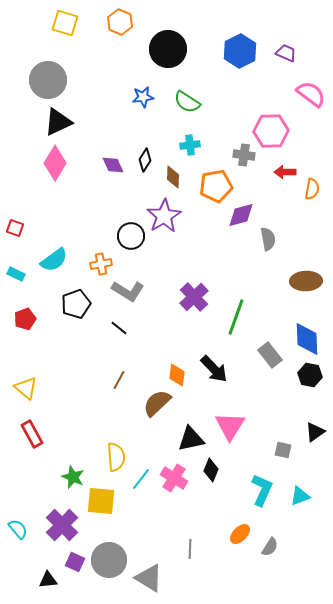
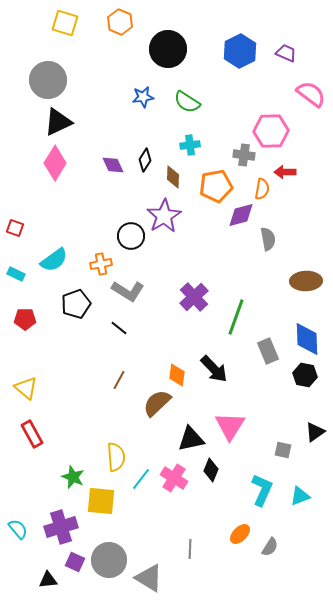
orange semicircle at (312, 189): moved 50 px left
red pentagon at (25, 319): rotated 20 degrees clockwise
gray rectangle at (270, 355): moved 2 px left, 4 px up; rotated 15 degrees clockwise
black hexagon at (310, 375): moved 5 px left
purple cross at (62, 525): moved 1 px left, 2 px down; rotated 28 degrees clockwise
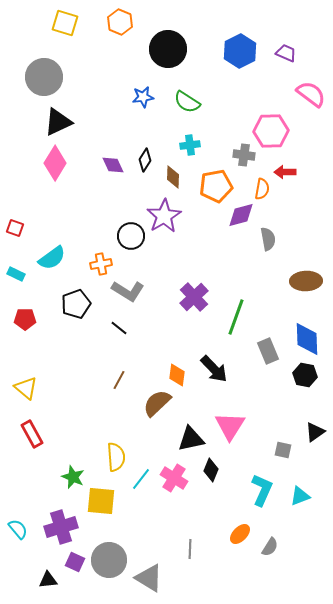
gray circle at (48, 80): moved 4 px left, 3 px up
cyan semicircle at (54, 260): moved 2 px left, 2 px up
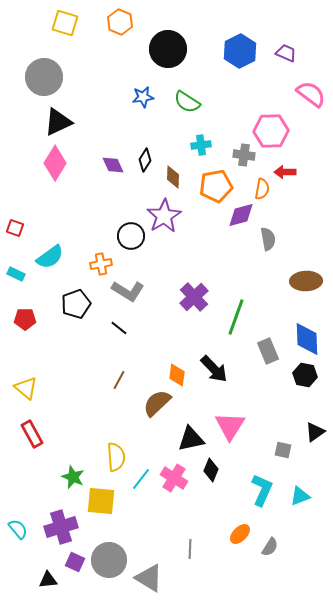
cyan cross at (190, 145): moved 11 px right
cyan semicircle at (52, 258): moved 2 px left, 1 px up
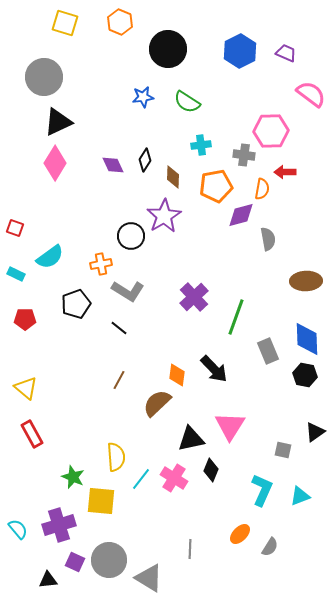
purple cross at (61, 527): moved 2 px left, 2 px up
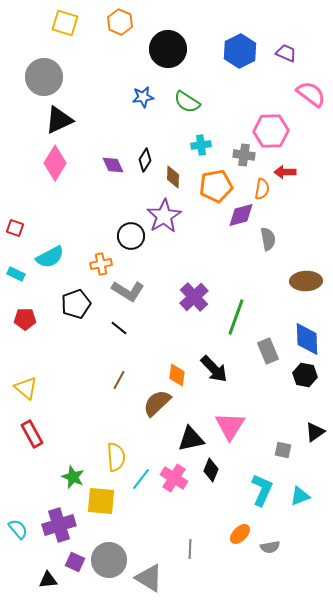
black triangle at (58, 122): moved 1 px right, 2 px up
cyan semicircle at (50, 257): rotated 8 degrees clockwise
gray semicircle at (270, 547): rotated 48 degrees clockwise
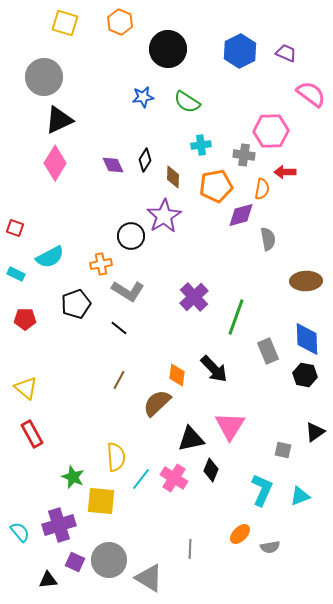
cyan semicircle at (18, 529): moved 2 px right, 3 px down
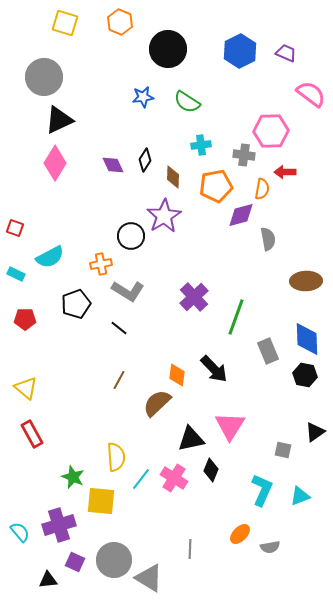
gray circle at (109, 560): moved 5 px right
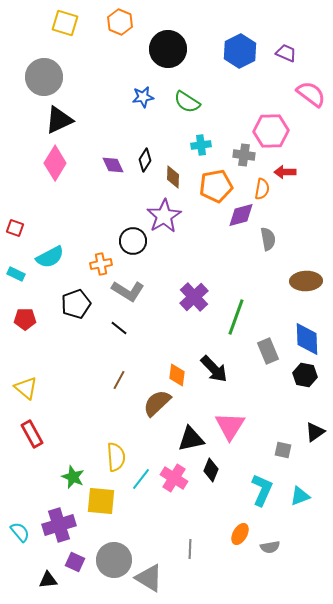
black circle at (131, 236): moved 2 px right, 5 px down
orange ellipse at (240, 534): rotated 15 degrees counterclockwise
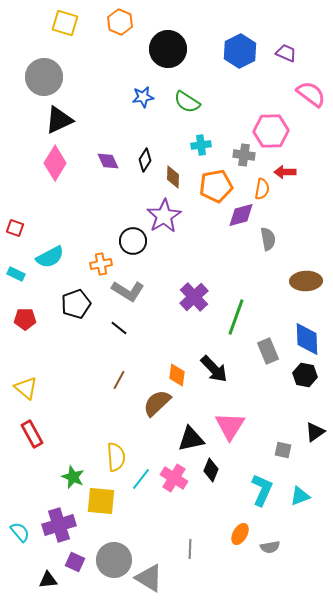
purple diamond at (113, 165): moved 5 px left, 4 px up
